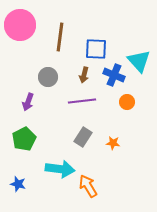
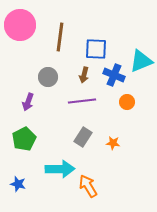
cyan triangle: moved 2 px right; rotated 50 degrees clockwise
cyan arrow: rotated 8 degrees counterclockwise
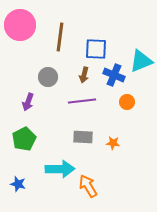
gray rectangle: rotated 60 degrees clockwise
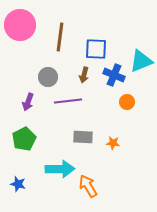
purple line: moved 14 px left
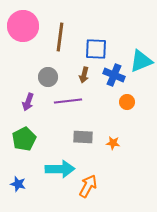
pink circle: moved 3 px right, 1 px down
orange arrow: rotated 60 degrees clockwise
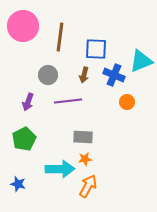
gray circle: moved 2 px up
orange star: moved 28 px left, 16 px down; rotated 16 degrees counterclockwise
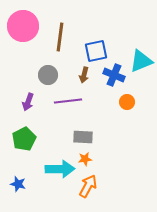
blue square: moved 2 px down; rotated 15 degrees counterclockwise
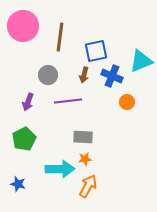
blue cross: moved 2 px left, 1 px down
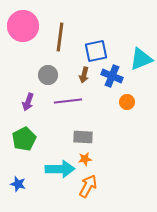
cyan triangle: moved 2 px up
